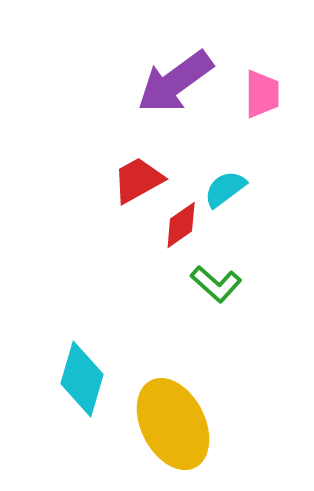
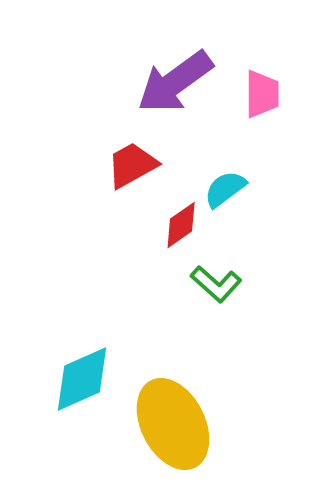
red trapezoid: moved 6 px left, 15 px up
cyan diamond: rotated 50 degrees clockwise
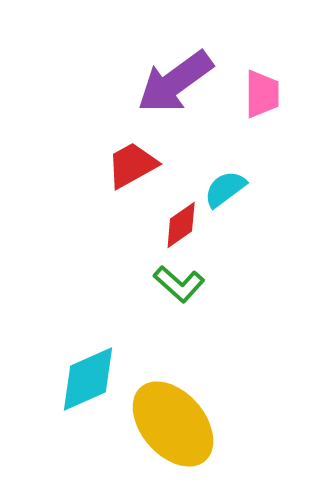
green L-shape: moved 37 px left
cyan diamond: moved 6 px right
yellow ellipse: rotated 14 degrees counterclockwise
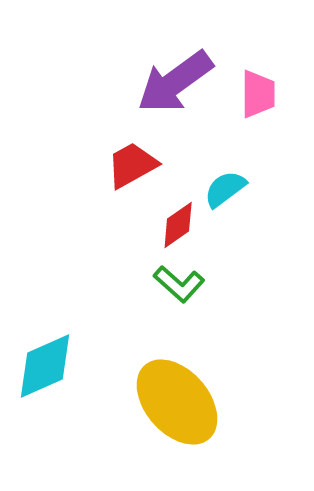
pink trapezoid: moved 4 px left
red diamond: moved 3 px left
cyan diamond: moved 43 px left, 13 px up
yellow ellipse: moved 4 px right, 22 px up
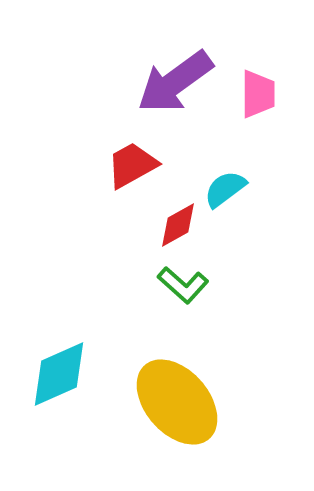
red diamond: rotated 6 degrees clockwise
green L-shape: moved 4 px right, 1 px down
cyan diamond: moved 14 px right, 8 px down
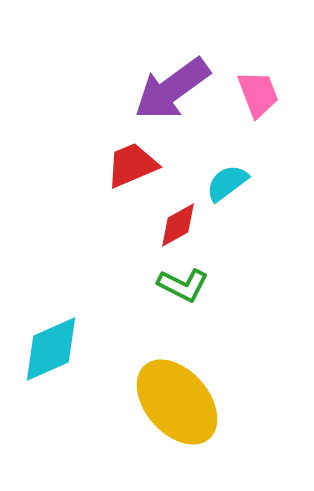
purple arrow: moved 3 px left, 7 px down
pink trapezoid: rotated 21 degrees counterclockwise
red trapezoid: rotated 6 degrees clockwise
cyan semicircle: moved 2 px right, 6 px up
green L-shape: rotated 15 degrees counterclockwise
cyan diamond: moved 8 px left, 25 px up
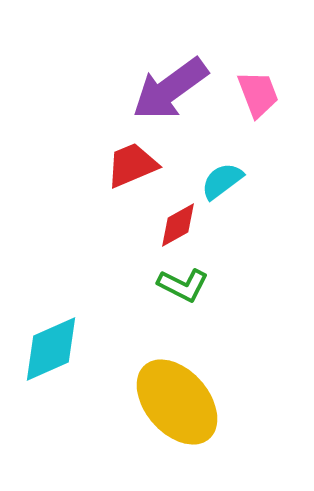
purple arrow: moved 2 px left
cyan semicircle: moved 5 px left, 2 px up
